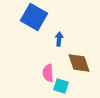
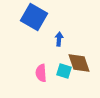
pink semicircle: moved 7 px left
cyan square: moved 3 px right, 15 px up
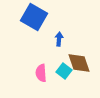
cyan square: rotated 21 degrees clockwise
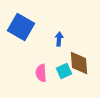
blue square: moved 13 px left, 10 px down
brown diamond: rotated 15 degrees clockwise
cyan square: rotated 28 degrees clockwise
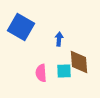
brown diamond: moved 1 px up
cyan square: rotated 21 degrees clockwise
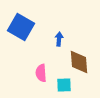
cyan square: moved 14 px down
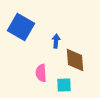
blue arrow: moved 3 px left, 2 px down
brown diamond: moved 4 px left, 2 px up
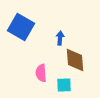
blue arrow: moved 4 px right, 3 px up
